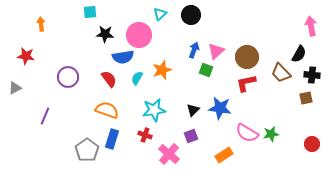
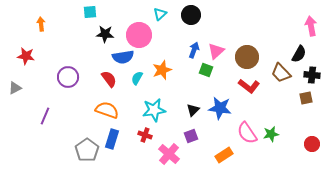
red L-shape: moved 3 px right, 3 px down; rotated 130 degrees counterclockwise
pink semicircle: rotated 25 degrees clockwise
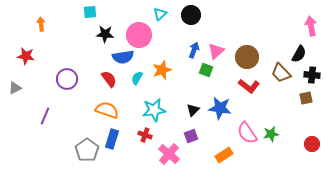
purple circle: moved 1 px left, 2 px down
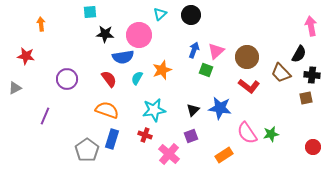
red circle: moved 1 px right, 3 px down
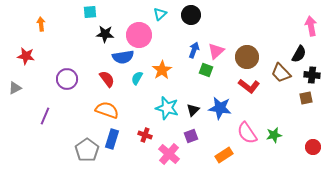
orange star: rotated 12 degrees counterclockwise
red semicircle: moved 2 px left
cyan star: moved 13 px right, 2 px up; rotated 25 degrees clockwise
green star: moved 3 px right, 1 px down
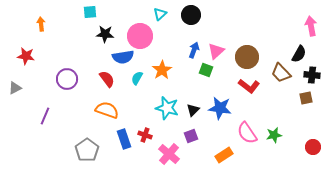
pink circle: moved 1 px right, 1 px down
blue rectangle: moved 12 px right; rotated 36 degrees counterclockwise
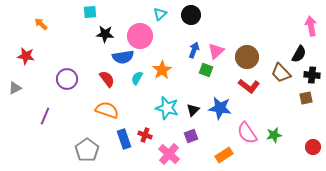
orange arrow: rotated 40 degrees counterclockwise
